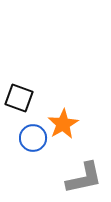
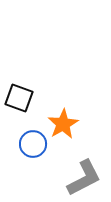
blue circle: moved 6 px down
gray L-shape: rotated 15 degrees counterclockwise
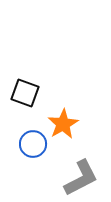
black square: moved 6 px right, 5 px up
gray L-shape: moved 3 px left
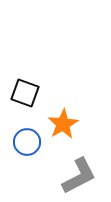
blue circle: moved 6 px left, 2 px up
gray L-shape: moved 2 px left, 2 px up
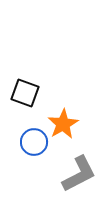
blue circle: moved 7 px right
gray L-shape: moved 2 px up
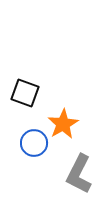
blue circle: moved 1 px down
gray L-shape: rotated 144 degrees clockwise
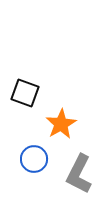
orange star: moved 2 px left
blue circle: moved 16 px down
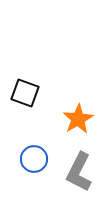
orange star: moved 17 px right, 5 px up
gray L-shape: moved 2 px up
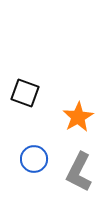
orange star: moved 2 px up
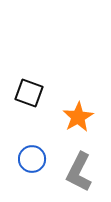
black square: moved 4 px right
blue circle: moved 2 px left
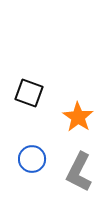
orange star: rotated 8 degrees counterclockwise
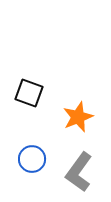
orange star: rotated 16 degrees clockwise
gray L-shape: rotated 9 degrees clockwise
